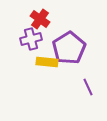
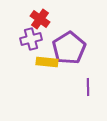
purple line: rotated 24 degrees clockwise
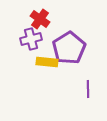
purple line: moved 2 px down
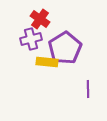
purple pentagon: moved 4 px left
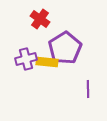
purple cross: moved 5 px left, 20 px down
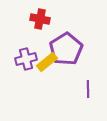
red cross: rotated 24 degrees counterclockwise
purple pentagon: moved 1 px right, 1 px down
yellow rectangle: rotated 45 degrees counterclockwise
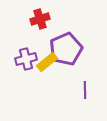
red cross: rotated 30 degrees counterclockwise
purple pentagon: rotated 8 degrees clockwise
purple line: moved 3 px left, 1 px down
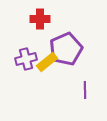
red cross: rotated 18 degrees clockwise
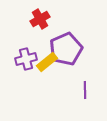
red cross: rotated 30 degrees counterclockwise
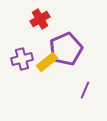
purple cross: moved 4 px left
purple line: rotated 24 degrees clockwise
